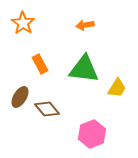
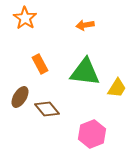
orange star: moved 2 px right, 5 px up
green triangle: moved 1 px right, 3 px down
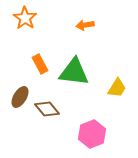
green triangle: moved 11 px left
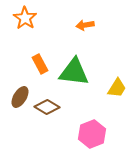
brown diamond: moved 2 px up; rotated 20 degrees counterclockwise
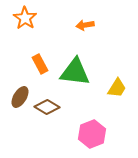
green triangle: moved 1 px right
